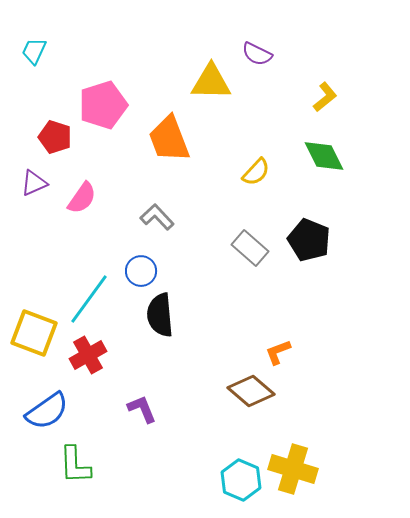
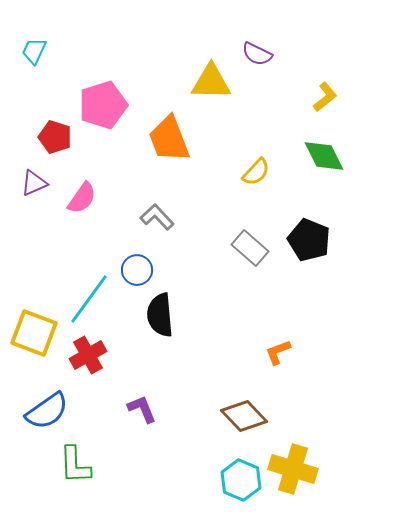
blue circle: moved 4 px left, 1 px up
brown diamond: moved 7 px left, 25 px down; rotated 6 degrees clockwise
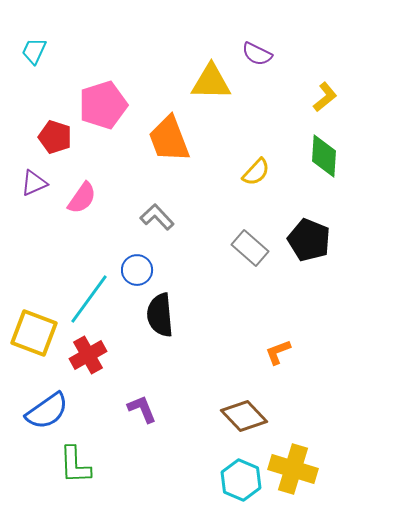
green diamond: rotated 30 degrees clockwise
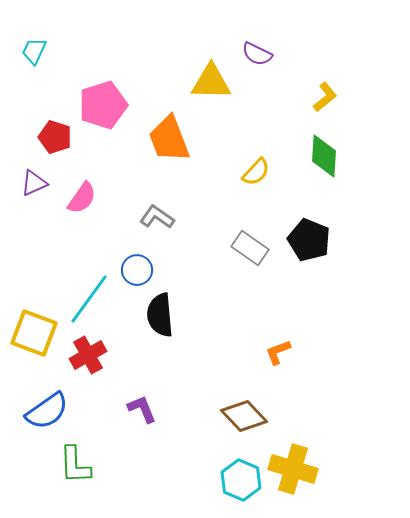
gray L-shape: rotated 12 degrees counterclockwise
gray rectangle: rotated 6 degrees counterclockwise
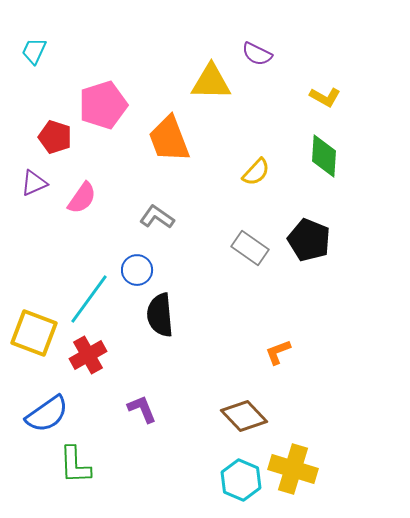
yellow L-shape: rotated 68 degrees clockwise
blue semicircle: moved 3 px down
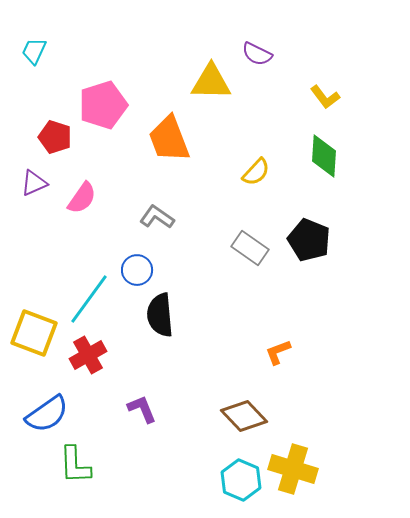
yellow L-shape: rotated 24 degrees clockwise
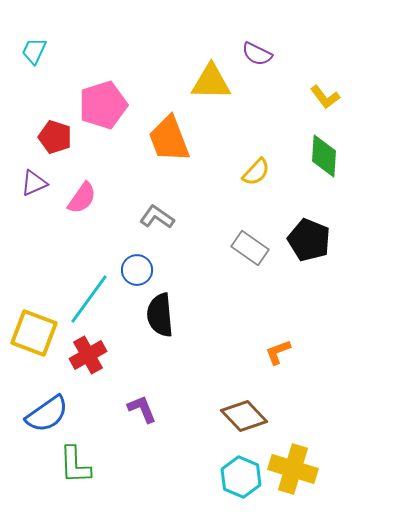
cyan hexagon: moved 3 px up
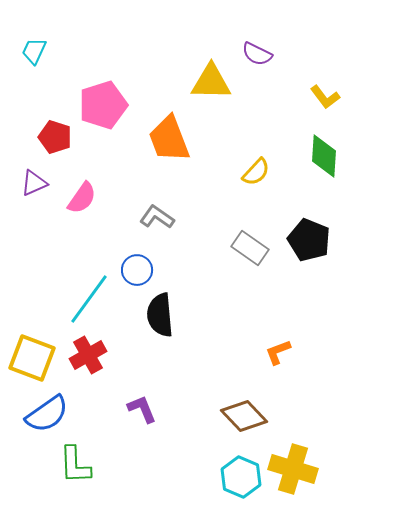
yellow square: moved 2 px left, 25 px down
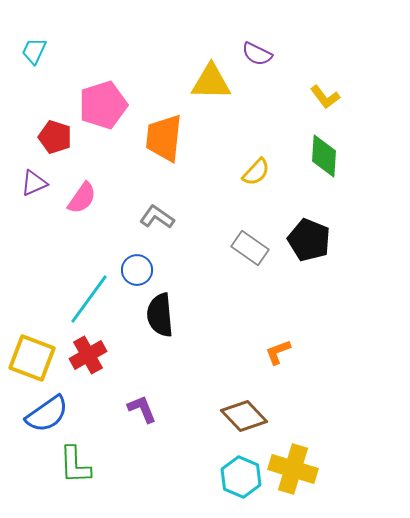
orange trapezoid: moved 5 px left, 1 px up; rotated 27 degrees clockwise
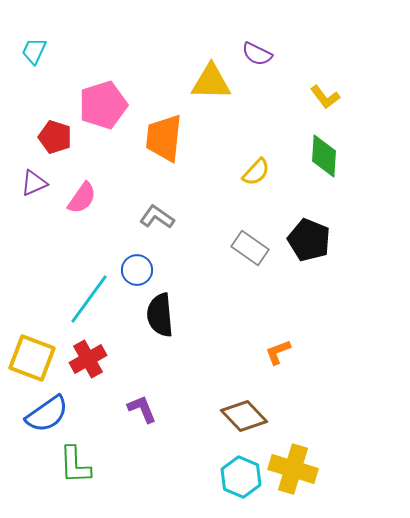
red cross: moved 4 px down
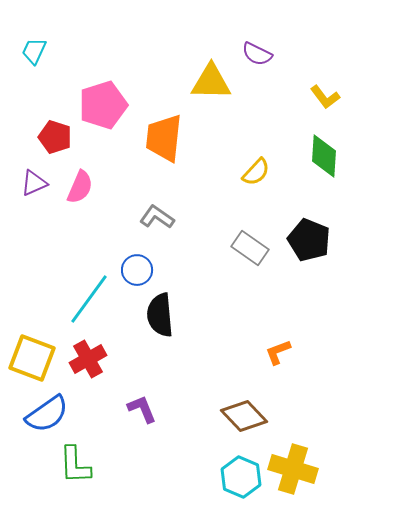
pink semicircle: moved 2 px left, 11 px up; rotated 12 degrees counterclockwise
